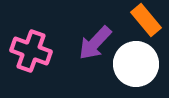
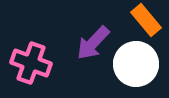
purple arrow: moved 2 px left
pink cross: moved 12 px down
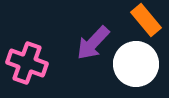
pink cross: moved 4 px left
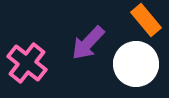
purple arrow: moved 5 px left
pink cross: rotated 18 degrees clockwise
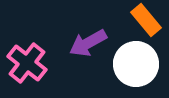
purple arrow: rotated 18 degrees clockwise
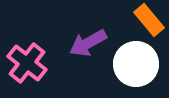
orange rectangle: moved 3 px right
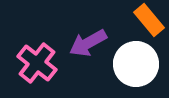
pink cross: moved 10 px right
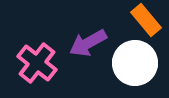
orange rectangle: moved 3 px left
white circle: moved 1 px left, 1 px up
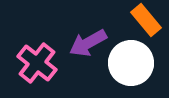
white circle: moved 4 px left
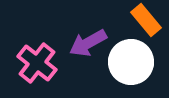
white circle: moved 1 px up
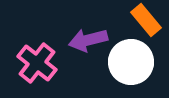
purple arrow: moved 3 px up; rotated 15 degrees clockwise
